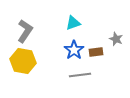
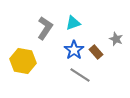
gray L-shape: moved 20 px right, 3 px up
brown rectangle: rotated 56 degrees clockwise
gray line: rotated 40 degrees clockwise
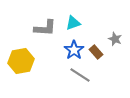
gray L-shape: rotated 60 degrees clockwise
gray star: moved 1 px left
yellow hexagon: moved 2 px left; rotated 20 degrees counterclockwise
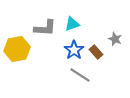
cyan triangle: moved 1 px left, 1 px down
yellow hexagon: moved 4 px left, 12 px up
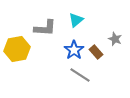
cyan triangle: moved 4 px right, 4 px up; rotated 21 degrees counterclockwise
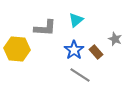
yellow hexagon: rotated 15 degrees clockwise
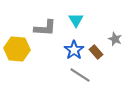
cyan triangle: rotated 21 degrees counterclockwise
